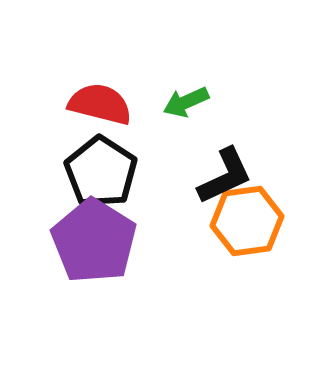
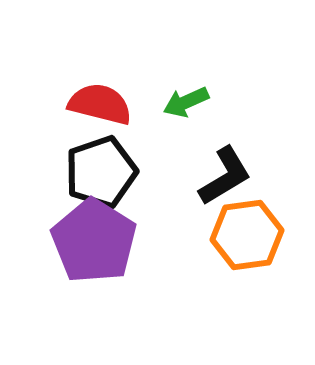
black pentagon: rotated 20 degrees clockwise
black L-shape: rotated 6 degrees counterclockwise
orange hexagon: moved 14 px down
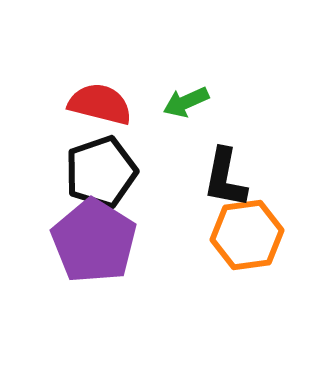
black L-shape: moved 2 px down; rotated 132 degrees clockwise
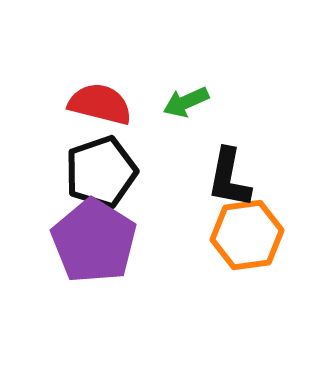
black L-shape: moved 4 px right
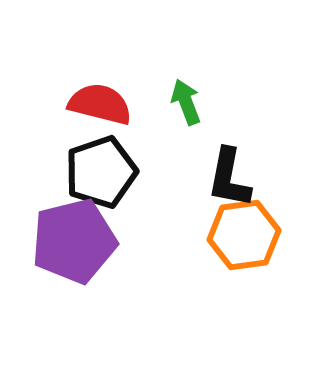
green arrow: rotated 93 degrees clockwise
orange hexagon: moved 3 px left
purple pentagon: moved 20 px left; rotated 26 degrees clockwise
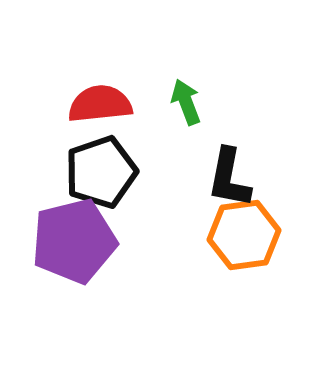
red semicircle: rotated 20 degrees counterclockwise
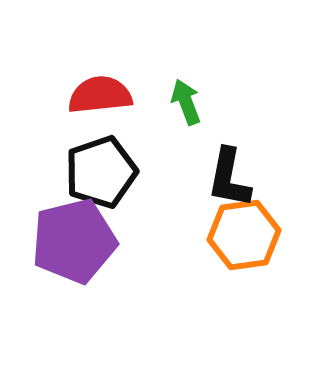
red semicircle: moved 9 px up
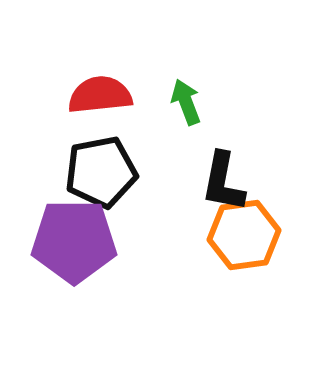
black pentagon: rotated 8 degrees clockwise
black L-shape: moved 6 px left, 4 px down
purple pentagon: rotated 14 degrees clockwise
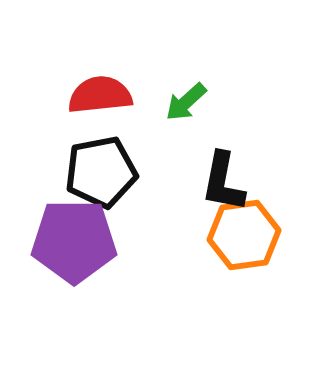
green arrow: rotated 111 degrees counterclockwise
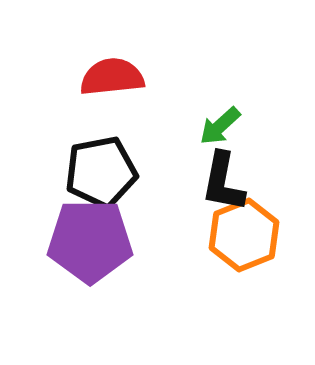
red semicircle: moved 12 px right, 18 px up
green arrow: moved 34 px right, 24 px down
orange hexagon: rotated 14 degrees counterclockwise
purple pentagon: moved 16 px right
